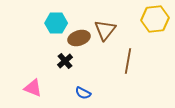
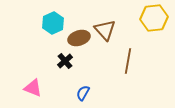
yellow hexagon: moved 1 px left, 1 px up
cyan hexagon: moved 3 px left; rotated 25 degrees counterclockwise
brown triangle: rotated 20 degrees counterclockwise
blue semicircle: rotated 91 degrees clockwise
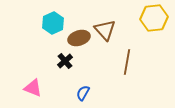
brown line: moved 1 px left, 1 px down
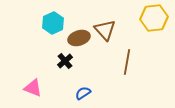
blue semicircle: rotated 28 degrees clockwise
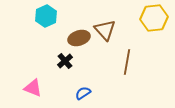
cyan hexagon: moved 7 px left, 7 px up
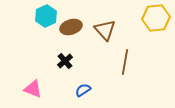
yellow hexagon: moved 2 px right
brown ellipse: moved 8 px left, 11 px up
brown line: moved 2 px left
pink triangle: moved 1 px down
blue semicircle: moved 3 px up
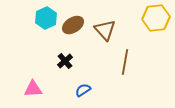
cyan hexagon: moved 2 px down
brown ellipse: moved 2 px right, 2 px up; rotated 15 degrees counterclockwise
pink triangle: rotated 24 degrees counterclockwise
